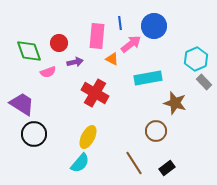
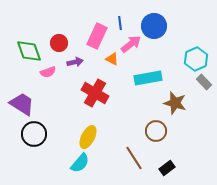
pink rectangle: rotated 20 degrees clockwise
brown line: moved 5 px up
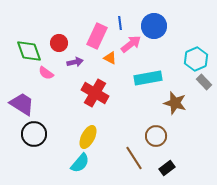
orange triangle: moved 2 px left, 1 px up
pink semicircle: moved 2 px left, 1 px down; rotated 56 degrees clockwise
brown circle: moved 5 px down
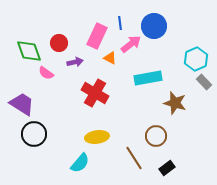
yellow ellipse: moved 9 px right; rotated 55 degrees clockwise
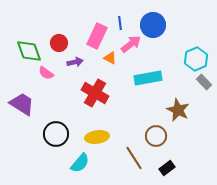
blue circle: moved 1 px left, 1 px up
brown star: moved 3 px right, 7 px down; rotated 10 degrees clockwise
black circle: moved 22 px right
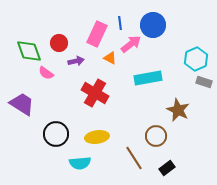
pink rectangle: moved 2 px up
purple arrow: moved 1 px right, 1 px up
gray rectangle: rotated 28 degrees counterclockwise
cyan semicircle: rotated 45 degrees clockwise
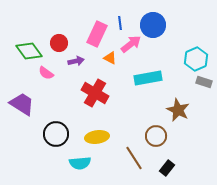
green diamond: rotated 16 degrees counterclockwise
black rectangle: rotated 14 degrees counterclockwise
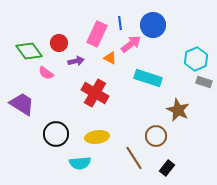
cyan rectangle: rotated 28 degrees clockwise
